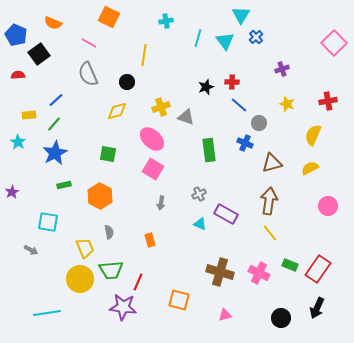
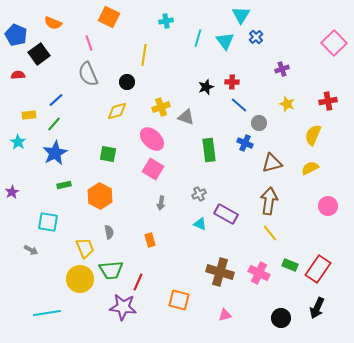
pink line at (89, 43): rotated 42 degrees clockwise
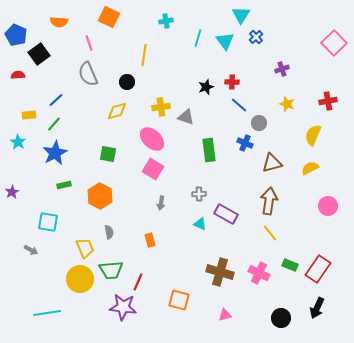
orange semicircle at (53, 23): moved 6 px right, 1 px up; rotated 18 degrees counterclockwise
yellow cross at (161, 107): rotated 12 degrees clockwise
gray cross at (199, 194): rotated 24 degrees clockwise
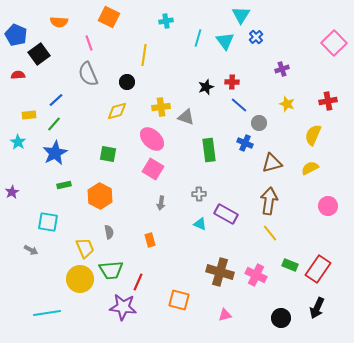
pink cross at (259, 273): moved 3 px left, 2 px down
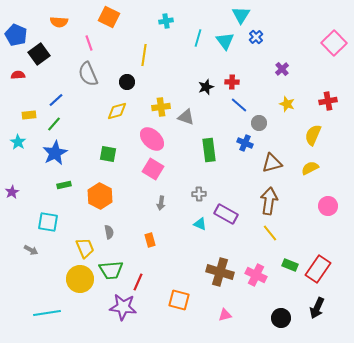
purple cross at (282, 69): rotated 24 degrees counterclockwise
